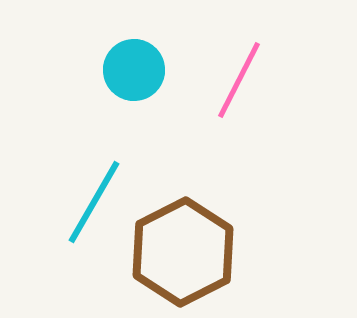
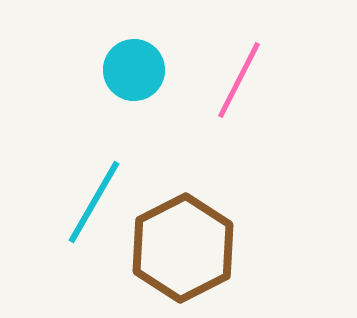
brown hexagon: moved 4 px up
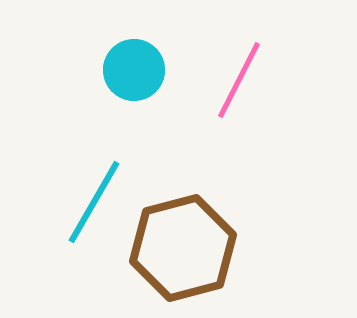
brown hexagon: rotated 12 degrees clockwise
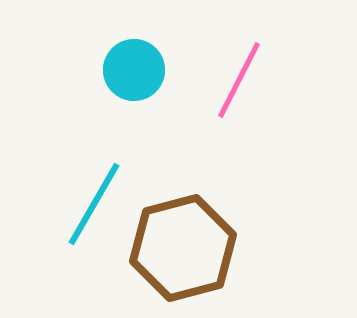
cyan line: moved 2 px down
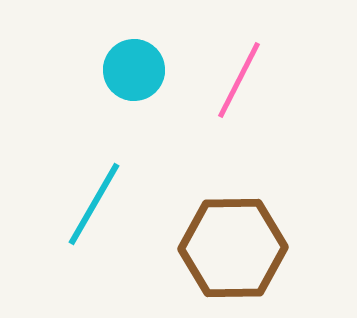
brown hexagon: moved 50 px right; rotated 14 degrees clockwise
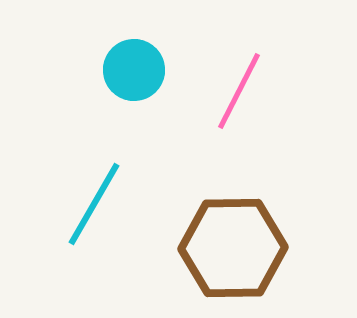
pink line: moved 11 px down
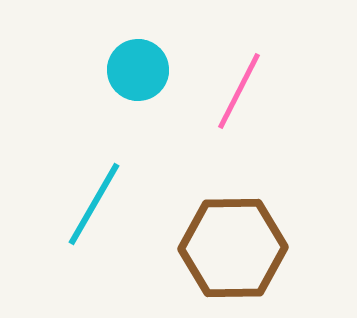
cyan circle: moved 4 px right
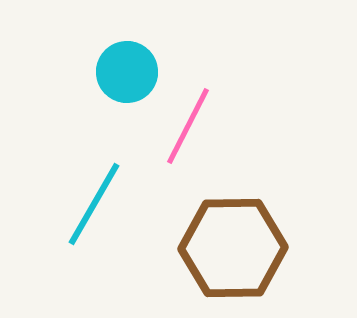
cyan circle: moved 11 px left, 2 px down
pink line: moved 51 px left, 35 px down
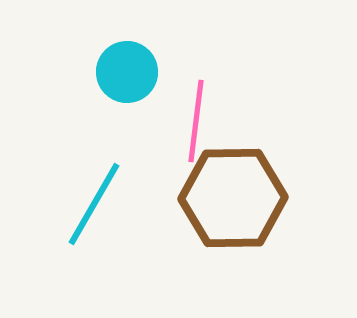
pink line: moved 8 px right, 5 px up; rotated 20 degrees counterclockwise
brown hexagon: moved 50 px up
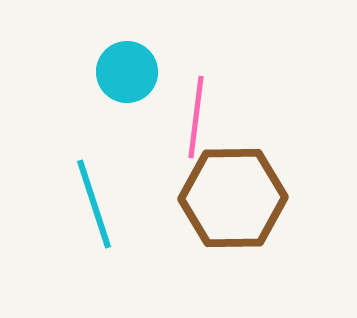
pink line: moved 4 px up
cyan line: rotated 48 degrees counterclockwise
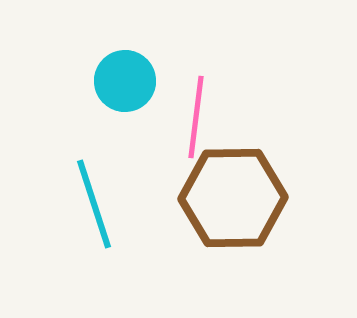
cyan circle: moved 2 px left, 9 px down
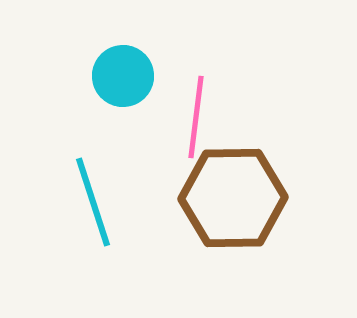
cyan circle: moved 2 px left, 5 px up
cyan line: moved 1 px left, 2 px up
